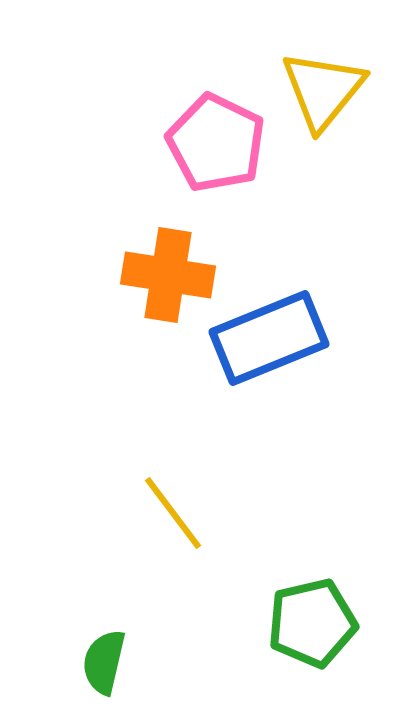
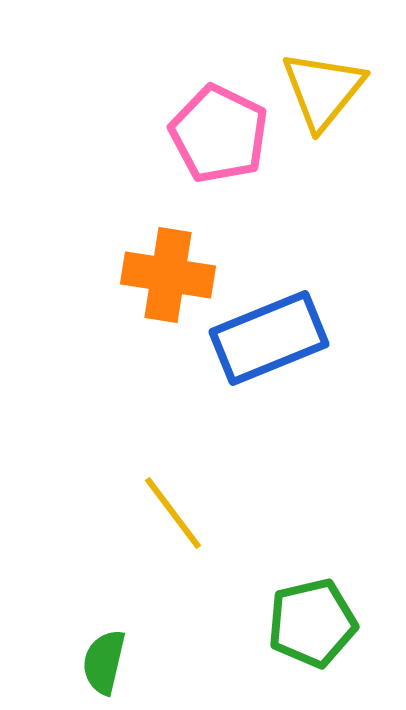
pink pentagon: moved 3 px right, 9 px up
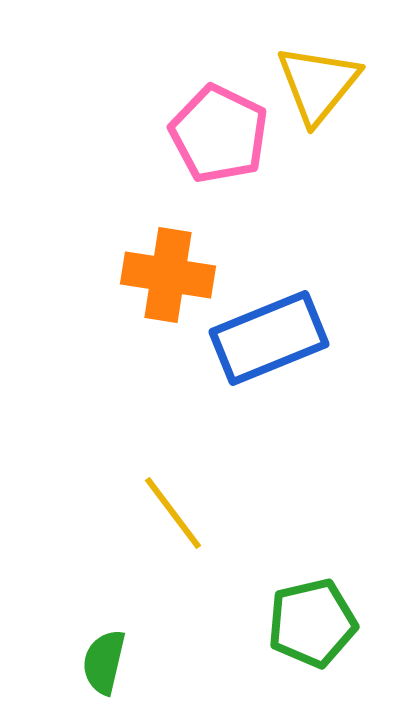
yellow triangle: moved 5 px left, 6 px up
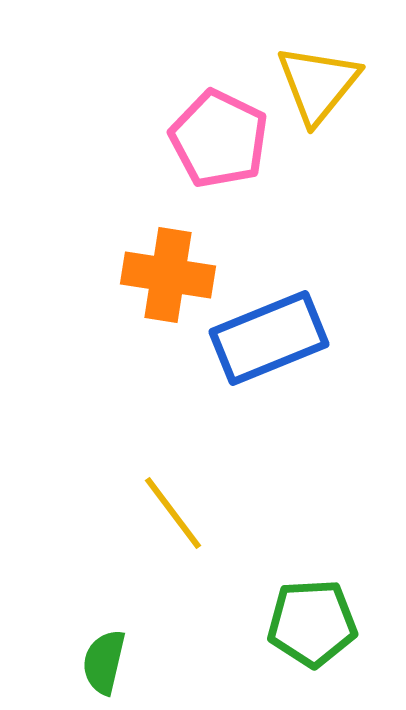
pink pentagon: moved 5 px down
green pentagon: rotated 10 degrees clockwise
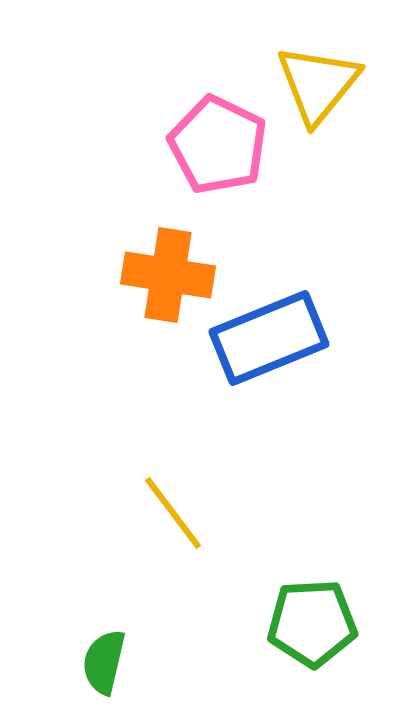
pink pentagon: moved 1 px left, 6 px down
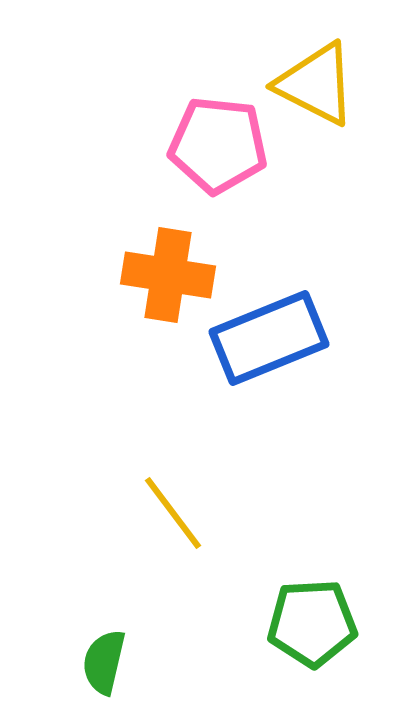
yellow triangle: moved 2 px left; rotated 42 degrees counterclockwise
pink pentagon: rotated 20 degrees counterclockwise
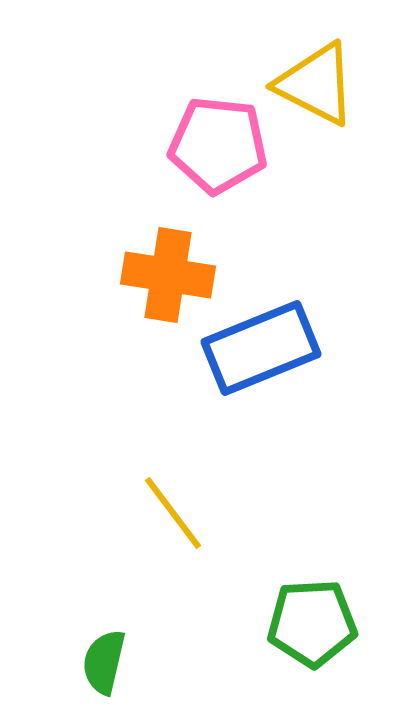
blue rectangle: moved 8 px left, 10 px down
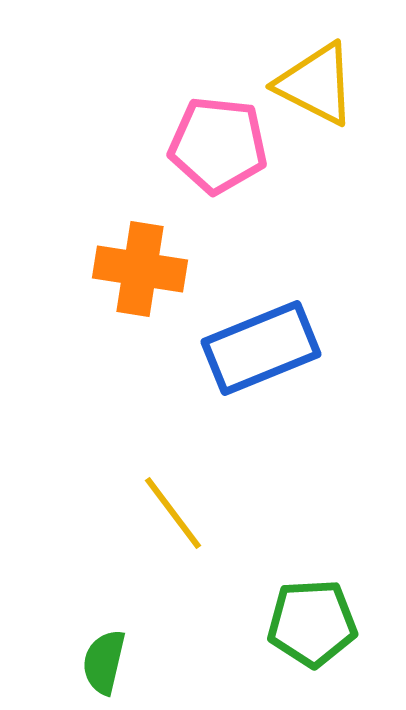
orange cross: moved 28 px left, 6 px up
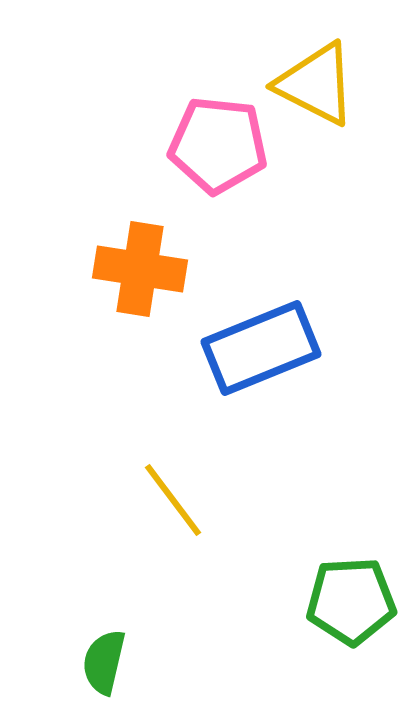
yellow line: moved 13 px up
green pentagon: moved 39 px right, 22 px up
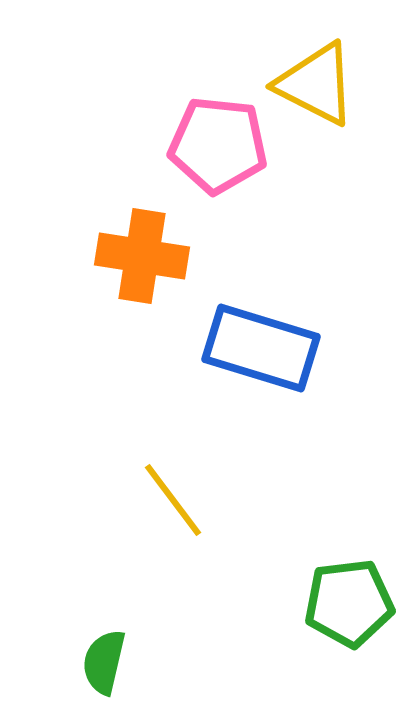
orange cross: moved 2 px right, 13 px up
blue rectangle: rotated 39 degrees clockwise
green pentagon: moved 2 px left, 2 px down; rotated 4 degrees counterclockwise
